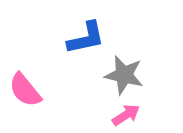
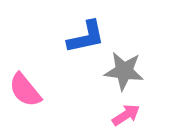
blue L-shape: moved 1 px up
gray star: moved 4 px up; rotated 6 degrees counterclockwise
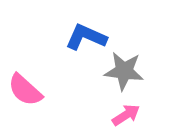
blue L-shape: rotated 144 degrees counterclockwise
pink semicircle: rotated 9 degrees counterclockwise
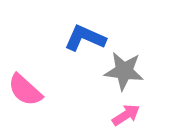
blue L-shape: moved 1 px left, 1 px down
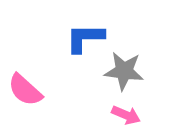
blue L-shape: rotated 24 degrees counterclockwise
pink arrow: rotated 56 degrees clockwise
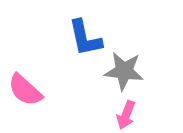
blue L-shape: rotated 102 degrees counterclockwise
pink arrow: rotated 88 degrees clockwise
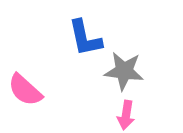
pink arrow: rotated 12 degrees counterclockwise
